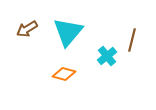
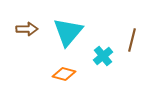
brown arrow: rotated 150 degrees counterclockwise
cyan cross: moved 4 px left
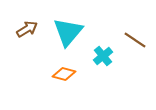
brown arrow: rotated 30 degrees counterclockwise
brown line: moved 3 px right; rotated 70 degrees counterclockwise
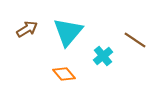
orange diamond: rotated 35 degrees clockwise
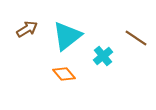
cyan triangle: moved 1 px left, 4 px down; rotated 12 degrees clockwise
brown line: moved 1 px right, 2 px up
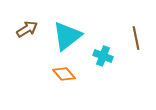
brown line: rotated 45 degrees clockwise
cyan cross: rotated 30 degrees counterclockwise
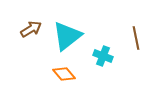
brown arrow: moved 4 px right
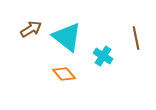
cyan triangle: moved 1 px down; rotated 44 degrees counterclockwise
cyan cross: rotated 12 degrees clockwise
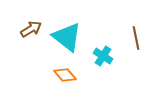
orange diamond: moved 1 px right, 1 px down
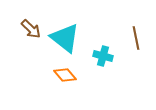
brown arrow: rotated 75 degrees clockwise
cyan triangle: moved 2 px left, 1 px down
cyan cross: rotated 18 degrees counterclockwise
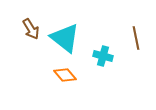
brown arrow: rotated 15 degrees clockwise
